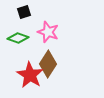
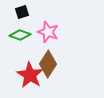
black square: moved 2 px left
green diamond: moved 2 px right, 3 px up
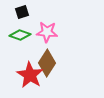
pink star: moved 1 px left; rotated 15 degrees counterclockwise
brown diamond: moved 1 px left, 1 px up
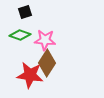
black square: moved 3 px right
pink star: moved 2 px left, 8 px down
red star: rotated 24 degrees counterclockwise
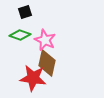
pink star: rotated 20 degrees clockwise
brown diamond: rotated 20 degrees counterclockwise
red star: moved 3 px right, 3 px down
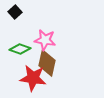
black square: moved 10 px left; rotated 24 degrees counterclockwise
green diamond: moved 14 px down
pink star: rotated 15 degrees counterclockwise
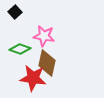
pink star: moved 1 px left, 4 px up
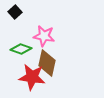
green diamond: moved 1 px right
red star: moved 1 px left, 1 px up
